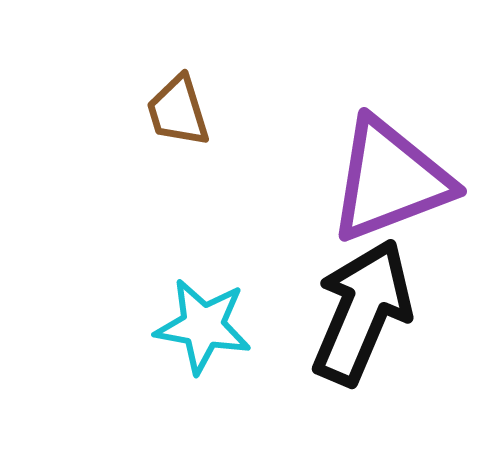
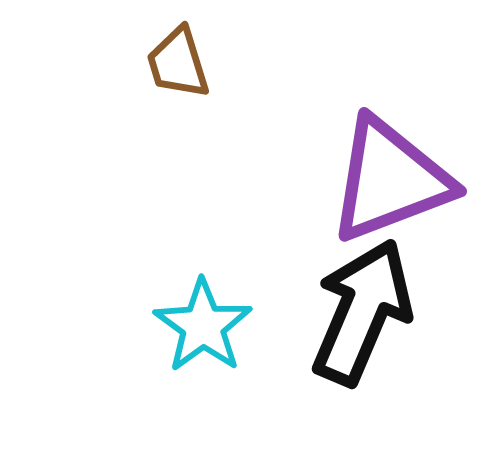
brown trapezoid: moved 48 px up
cyan star: rotated 26 degrees clockwise
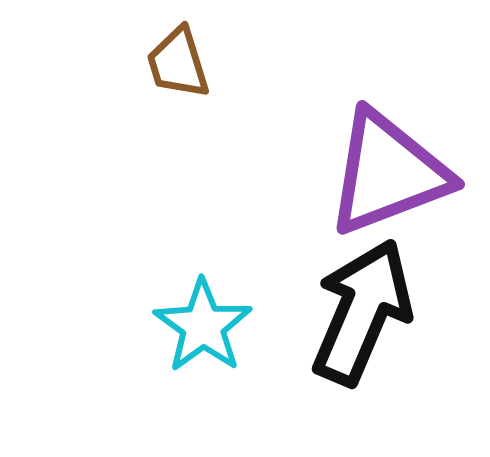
purple triangle: moved 2 px left, 7 px up
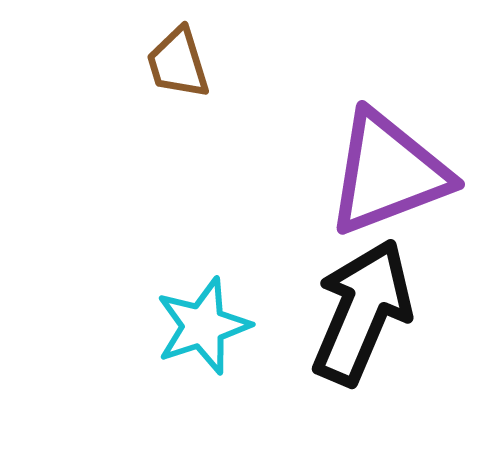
cyan star: rotated 18 degrees clockwise
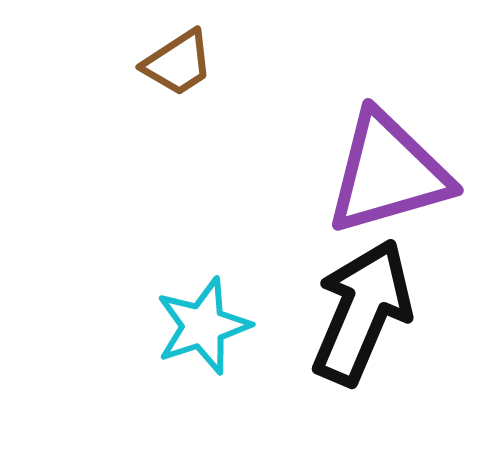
brown trapezoid: rotated 106 degrees counterclockwise
purple triangle: rotated 5 degrees clockwise
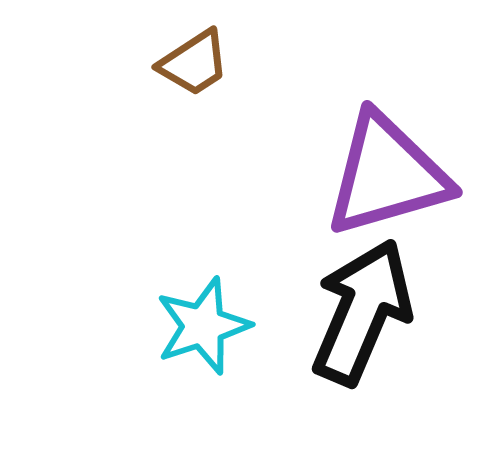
brown trapezoid: moved 16 px right
purple triangle: moved 1 px left, 2 px down
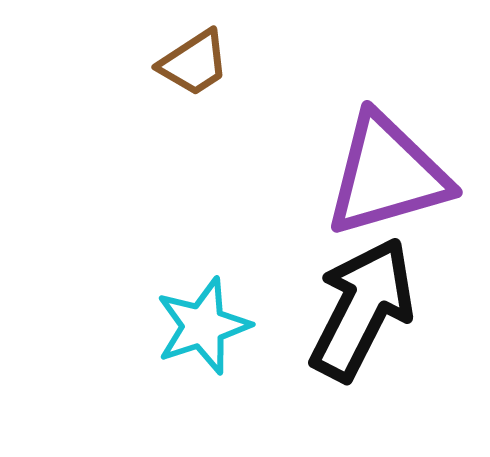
black arrow: moved 3 px up; rotated 4 degrees clockwise
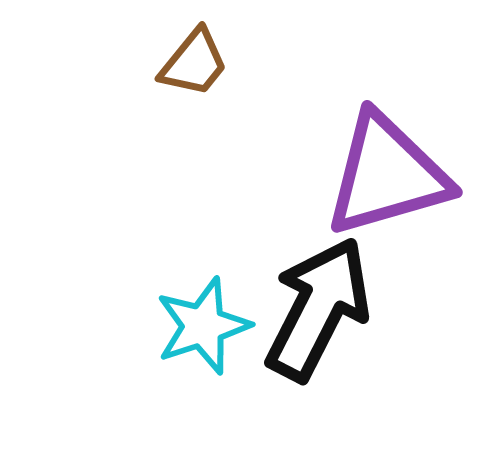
brown trapezoid: rotated 18 degrees counterclockwise
black arrow: moved 44 px left
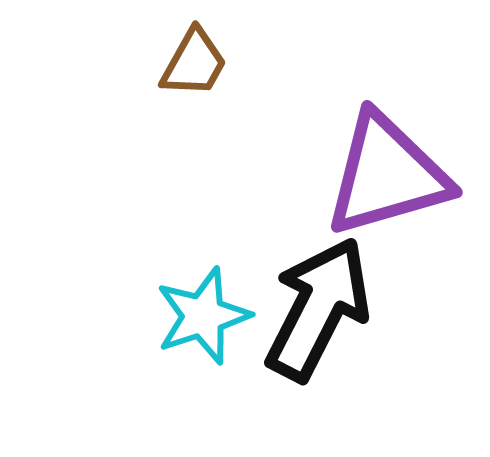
brown trapezoid: rotated 10 degrees counterclockwise
cyan star: moved 10 px up
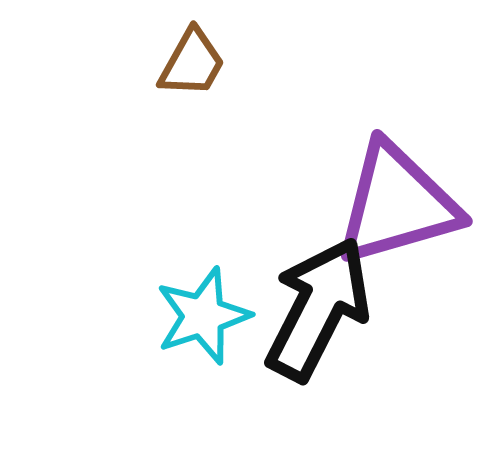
brown trapezoid: moved 2 px left
purple triangle: moved 10 px right, 29 px down
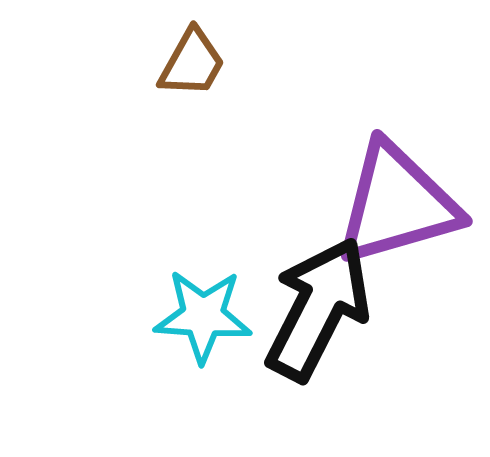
cyan star: rotated 22 degrees clockwise
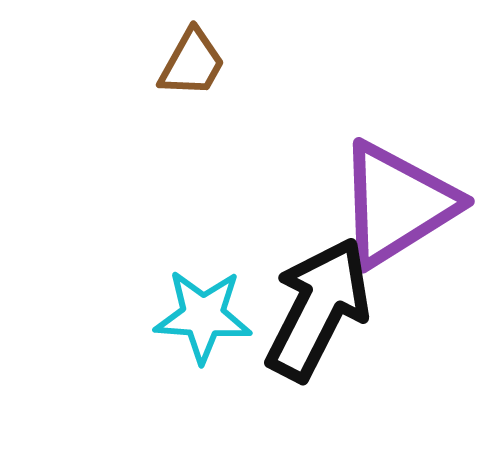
purple triangle: rotated 16 degrees counterclockwise
